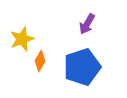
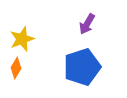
orange diamond: moved 24 px left, 7 px down
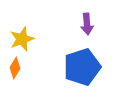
purple arrow: rotated 35 degrees counterclockwise
orange diamond: moved 1 px left
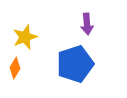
yellow star: moved 3 px right, 2 px up
blue pentagon: moved 7 px left, 3 px up
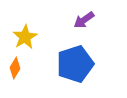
purple arrow: moved 3 px left, 4 px up; rotated 60 degrees clockwise
yellow star: rotated 10 degrees counterclockwise
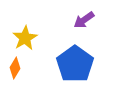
yellow star: moved 1 px down
blue pentagon: rotated 18 degrees counterclockwise
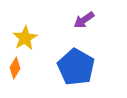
blue pentagon: moved 1 px right, 3 px down; rotated 6 degrees counterclockwise
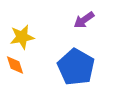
yellow star: moved 3 px left, 1 px up; rotated 20 degrees clockwise
orange diamond: moved 3 px up; rotated 50 degrees counterclockwise
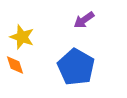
yellow star: rotated 30 degrees clockwise
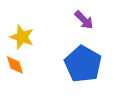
purple arrow: rotated 100 degrees counterclockwise
blue pentagon: moved 7 px right, 3 px up
